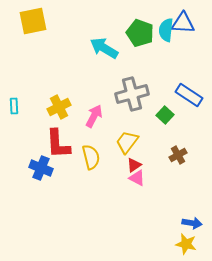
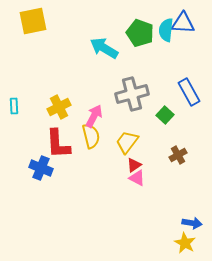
blue rectangle: moved 3 px up; rotated 28 degrees clockwise
yellow semicircle: moved 21 px up
yellow star: moved 1 px left, 1 px up; rotated 15 degrees clockwise
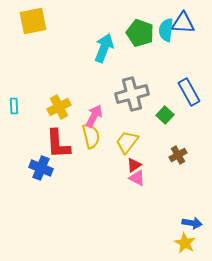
cyan arrow: rotated 80 degrees clockwise
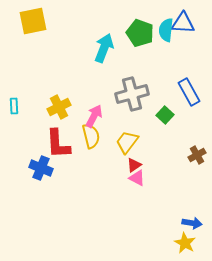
brown cross: moved 19 px right
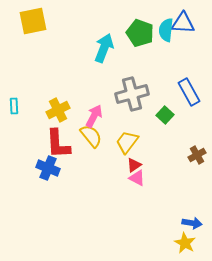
yellow cross: moved 1 px left, 3 px down
yellow semicircle: rotated 25 degrees counterclockwise
blue cross: moved 7 px right
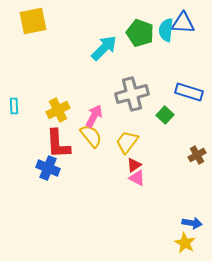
cyan arrow: rotated 24 degrees clockwise
blue rectangle: rotated 44 degrees counterclockwise
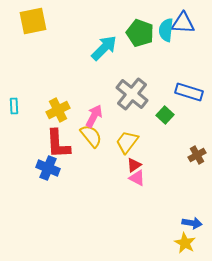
gray cross: rotated 36 degrees counterclockwise
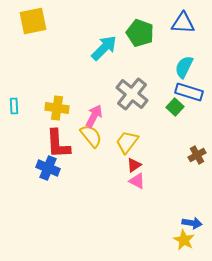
cyan semicircle: moved 18 px right, 37 px down; rotated 20 degrees clockwise
yellow cross: moved 1 px left, 2 px up; rotated 35 degrees clockwise
green square: moved 10 px right, 8 px up
pink triangle: moved 3 px down
yellow star: moved 1 px left, 3 px up
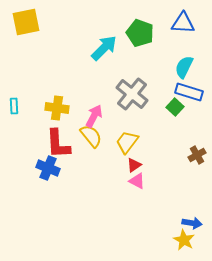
yellow square: moved 7 px left, 1 px down
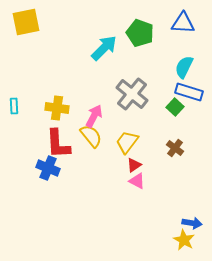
brown cross: moved 22 px left, 7 px up; rotated 24 degrees counterclockwise
